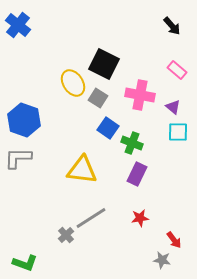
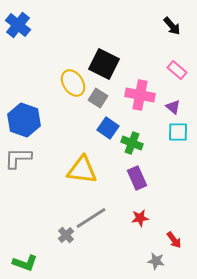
purple rectangle: moved 4 px down; rotated 50 degrees counterclockwise
gray star: moved 6 px left, 1 px down
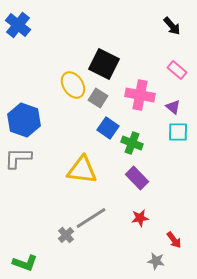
yellow ellipse: moved 2 px down
purple rectangle: rotated 20 degrees counterclockwise
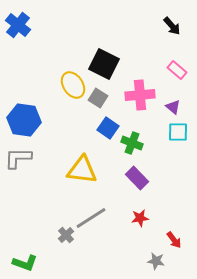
pink cross: rotated 16 degrees counterclockwise
blue hexagon: rotated 12 degrees counterclockwise
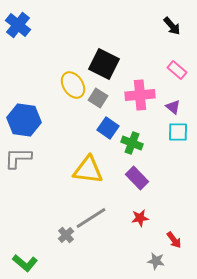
yellow triangle: moved 6 px right
green L-shape: rotated 20 degrees clockwise
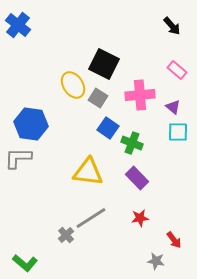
blue hexagon: moved 7 px right, 4 px down
yellow triangle: moved 2 px down
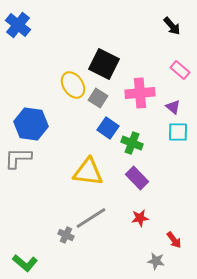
pink rectangle: moved 3 px right
pink cross: moved 2 px up
gray cross: rotated 21 degrees counterclockwise
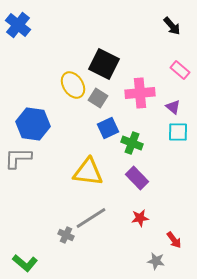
blue hexagon: moved 2 px right
blue square: rotated 30 degrees clockwise
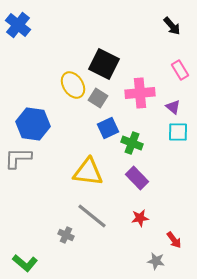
pink rectangle: rotated 18 degrees clockwise
gray line: moved 1 px right, 2 px up; rotated 72 degrees clockwise
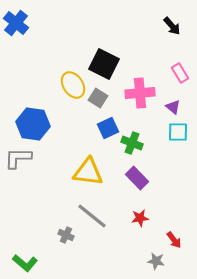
blue cross: moved 2 px left, 2 px up
pink rectangle: moved 3 px down
